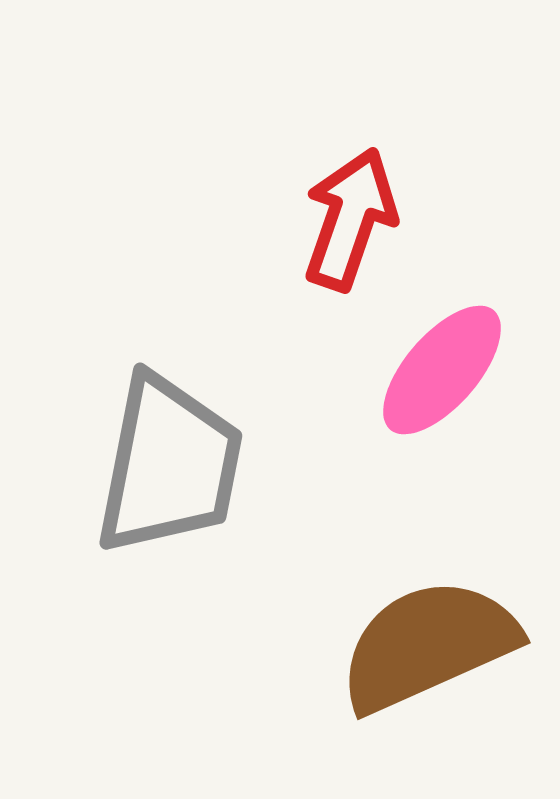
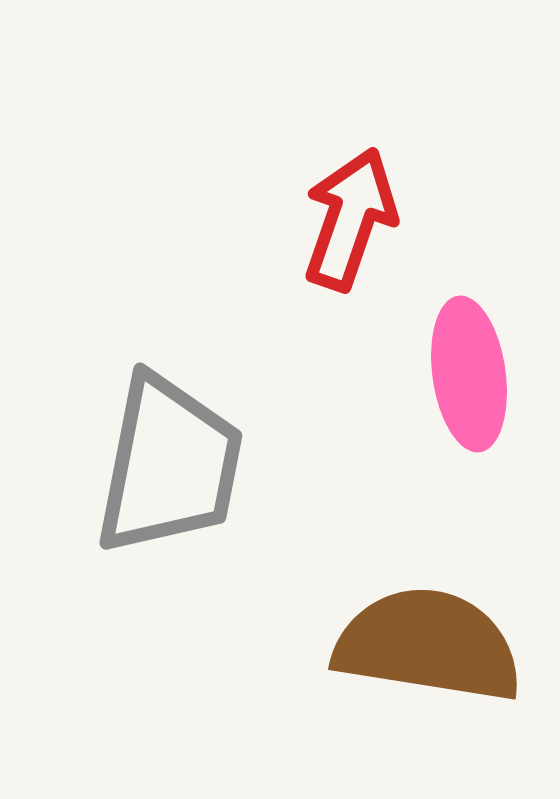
pink ellipse: moved 27 px right, 4 px down; rotated 49 degrees counterclockwise
brown semicircle: rotated 33 degrees clockwise
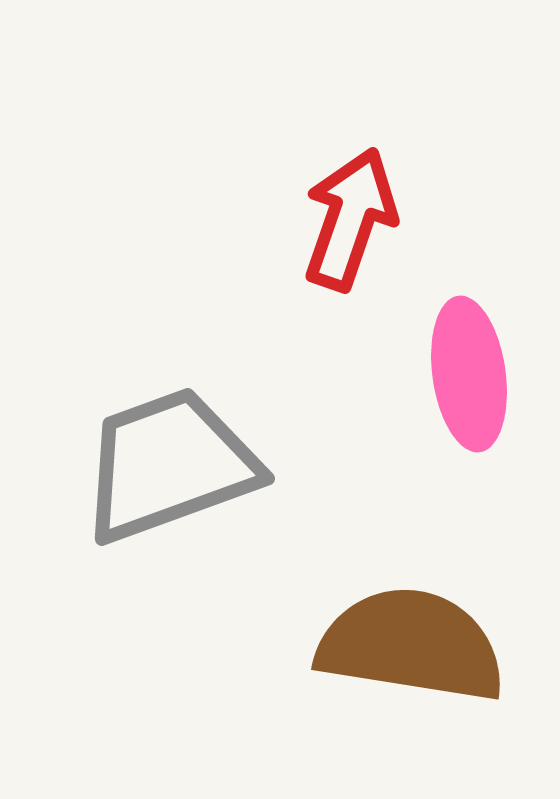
gray trapezoid: rotated 121 degrees counterclockwise
brown semicircle: moved 17 px left
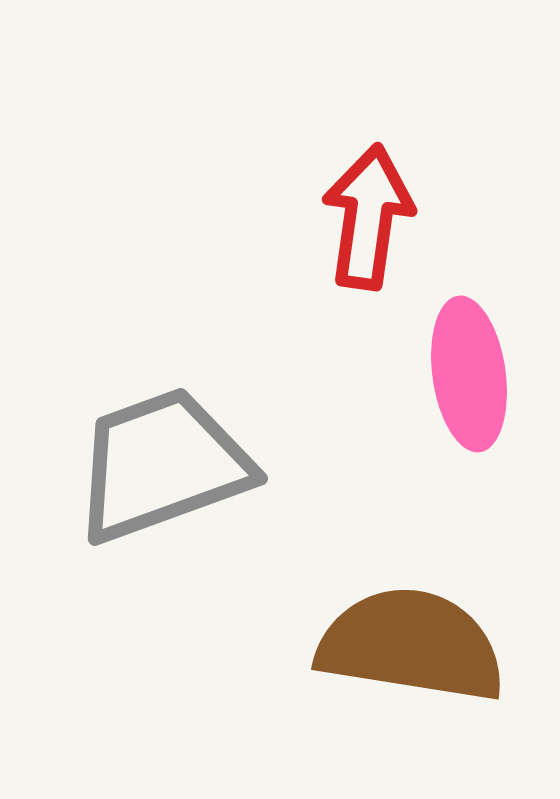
red arrow: moved 18 px right, 2 px up; rotated 11 degrees counterclockwise
gray trapezoid: moved 7 px left
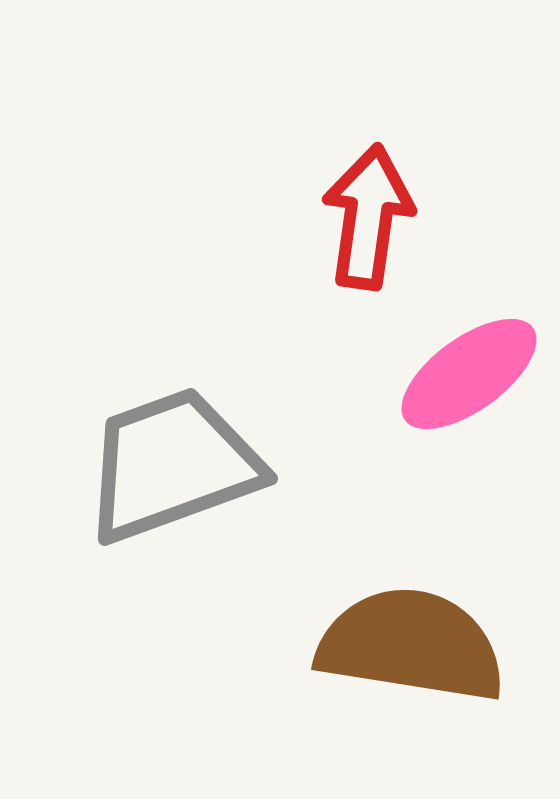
pink ellipse: rotated 62 degrees clockwise
gray trapezoid: moved 10 px right
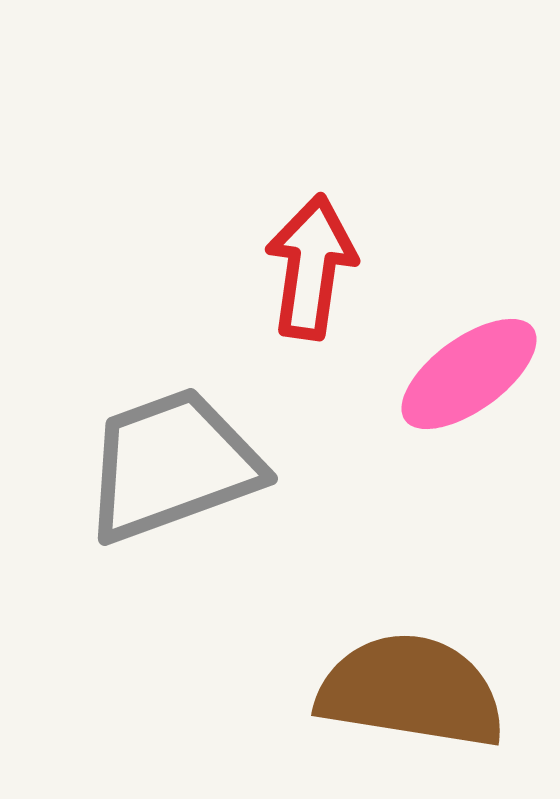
red arrow: moved 57 px left, 50 px down
brown semicircle: moved 46 px down
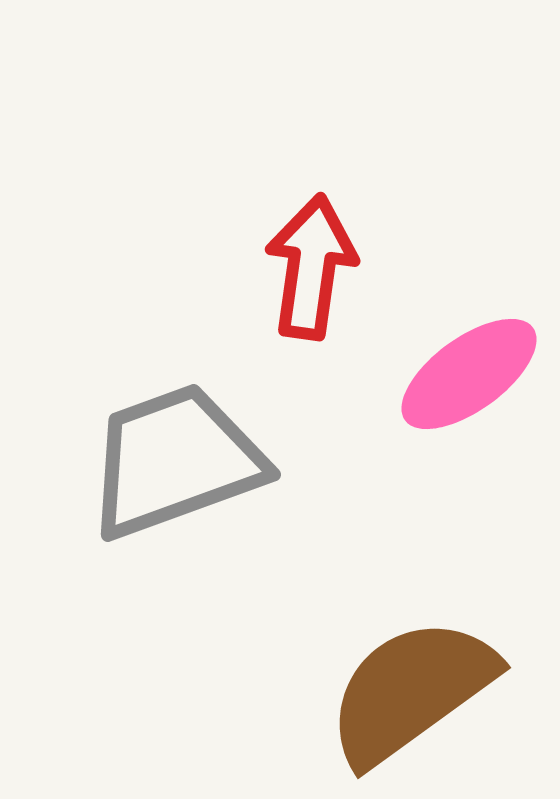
gray trapezoid: moved 3 px right, 4 px up
brown semicircle: rotated 45 degrees counterclockwise
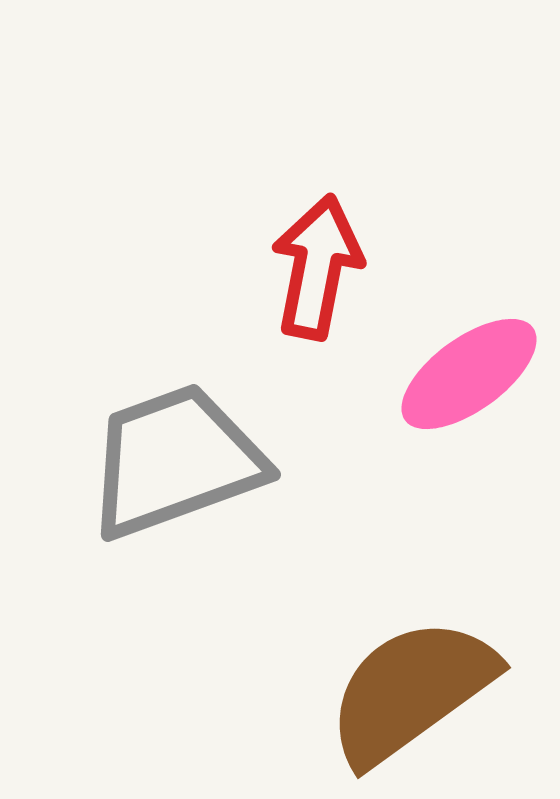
red arrow: moved 6 px right; rotated 3 degrees clockwise
